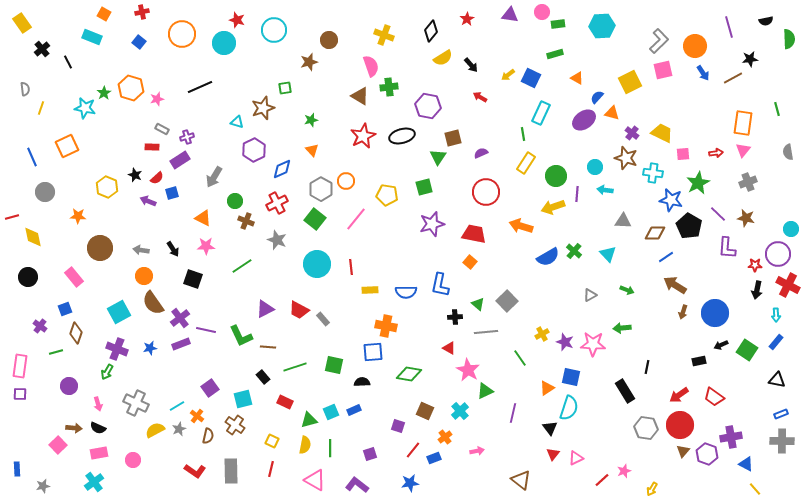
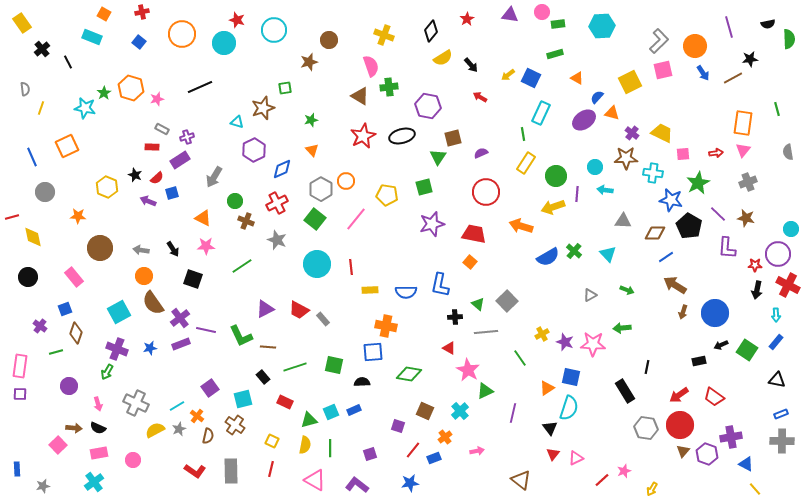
black semicircle at (766, 21): moved 2 px right, 3 px down
brown star at (626, 158): rotated 20 degrees counterclockwise
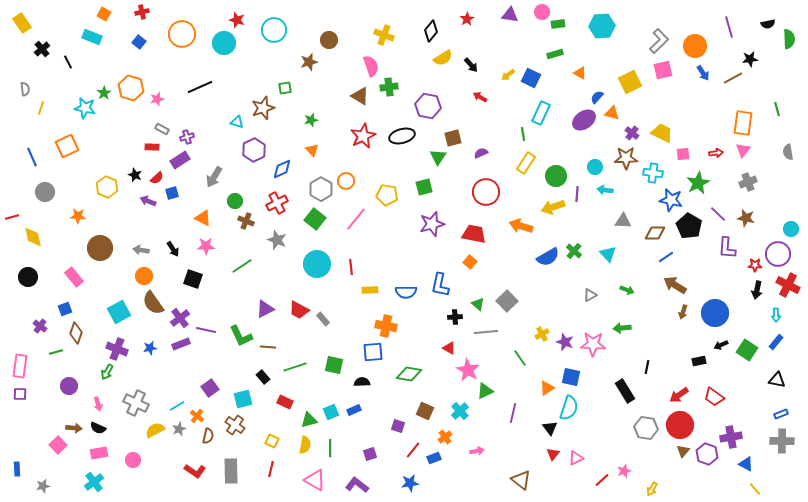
orange triangle at (577, 78): moved 3 px right, 5 px up
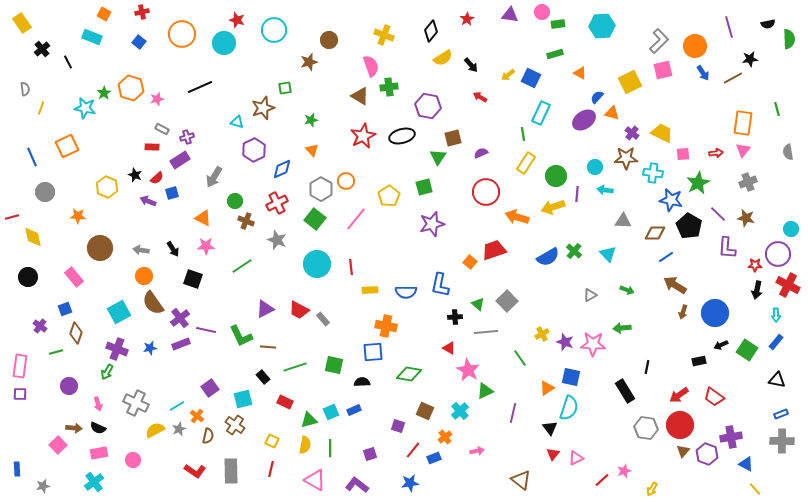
yellow pentagon at (387, 195): moved 2 px right, 1 px down; rotated 30 degrees clockwise
orange arrow at (521, 226): moved 4 px left, 9 px up
red trapezoid at (474, 234): moved 20 px right, 16 px down; rotated 30 degrees counterclockwise
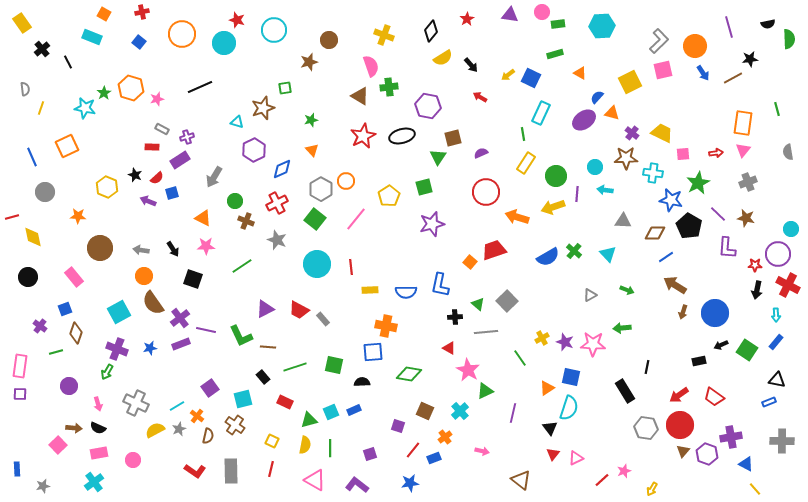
yellow cross at (542, 334): moved 4 px down
blue rectangle at (781, 414): moved 12 px left, 12 px up
pink arrow at (477, 451): moved 5 px right; rotated 24 degrees clockwise
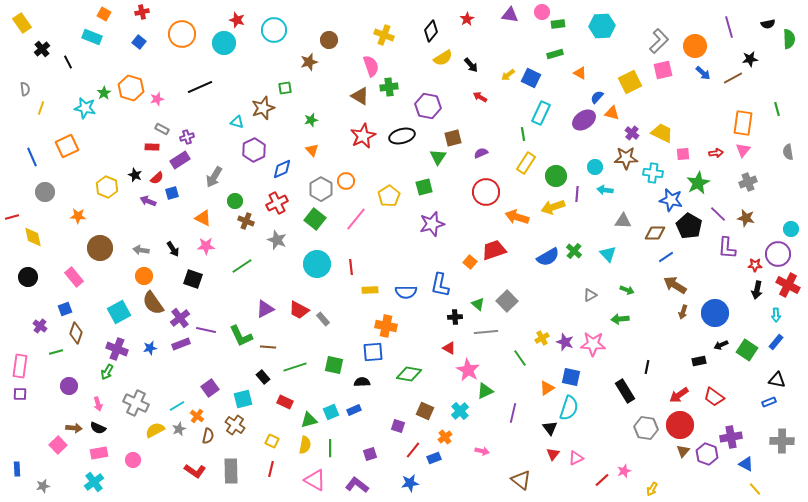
blue arrow at (703, 73): rotated 14 degrees counterclockwise
green arrow at (622, 328): moved 2 px left, 9 px up
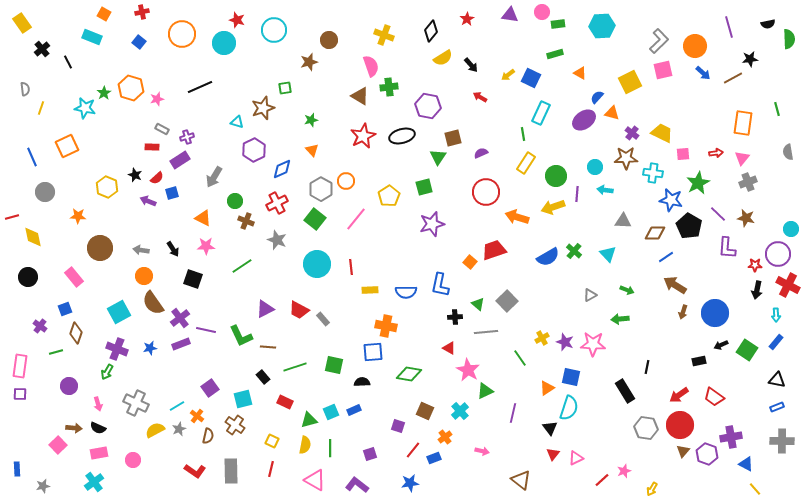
pink triangle at (743, 150): moved 1 px left, 8 px down
blue rectangle at (769, 402): moved 8 px right, 5 px down
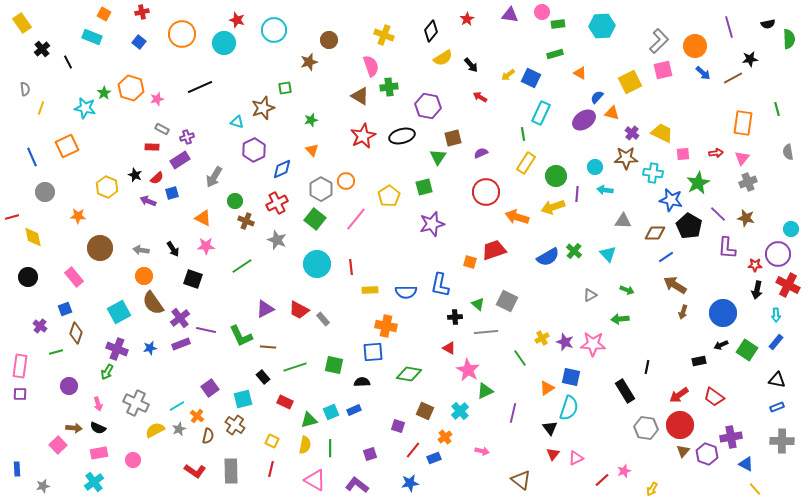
orange square at (470, 262): rotated 24 degrees counterclockwise
gray square at (507, 301): rotated 20 degrees counterclockwise
blue circle at (715, 313): moved 8 px right
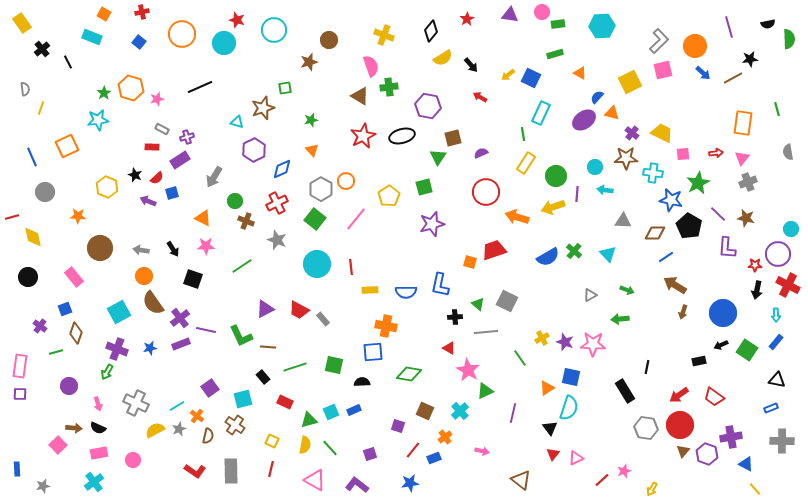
cyan star at (85, 108): moved 13 px right, 12 px down; rotated 20 degrees counterclockwise
blue rectangle at (777, 407): moved 6 px left, 1 px down
green line at (330, 448): rotated 42 degrees counterclockwise
